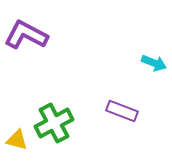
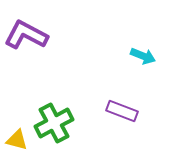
cyan arrow: moved 11 px left, 7 px up
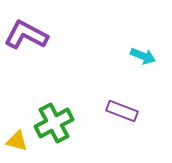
yellow triangle: moved 1 px down
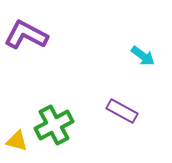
cyan arrow: rotated 15 degrees clockwise
purple rectangle: rotated 8 degrees clockwise
green cross: moved 2 px down
